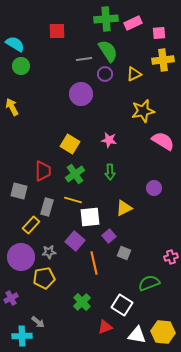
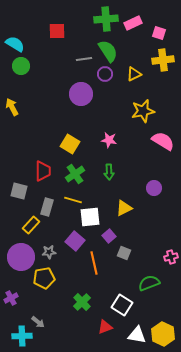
pink square at (159, 33): rotated 24 degrees clockwise
green arrow at (110, 172): moved 1 px left
yellow hexagon at (163, 332): moved 2 px down; rotated 20 degrees clockwise
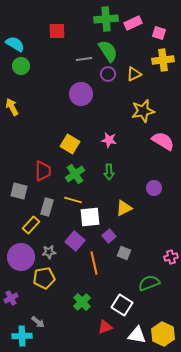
purple circle at (105, 74): moved 3 px right
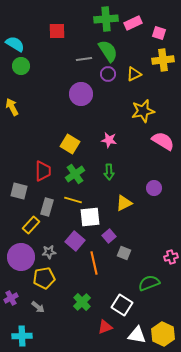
yellow triangle at (124, 208): moved 5 px up
gray arrow at (38, 322): moved 15 px up
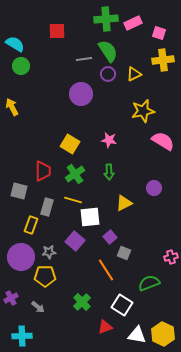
yellow rectangle at (31, 225): rotated 24 degrees counterclockwise
purple square at (109, 236): moved 1 px right, 1 px down
orange line at (94, 263): moved 12 px right, 7 px down; rotated 20 degrees counterclockwise
yellow pentagon at (44, 278): moved 1 px right, 2 px up; rotated 10 degrees clockwise
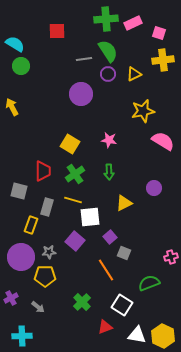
yellow hexagon at (163, 334): moved 2 px down
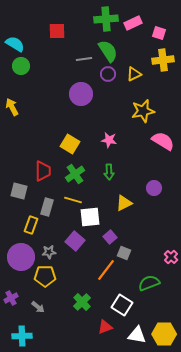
pink cross at (171, 257): rotated 32 degrees counterclockwise
orange line at (106, 270): rotated 70 degrees clockwise
yellow hexagon at (163, 336): moved 1 px right, 2 px up; rotated 25 degrees counterclockwise
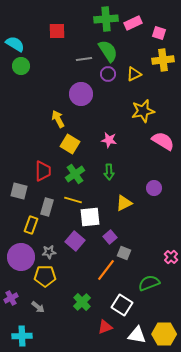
yellow arrow at (12, 107): moved 46 px right, 12 px down
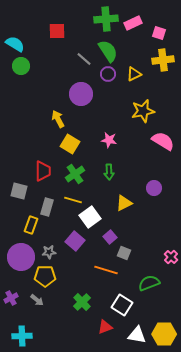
gray line at (84, 59): rotated 49 degrees clockwise
white square at (90, 217): rotated 30 degrees counterclockwise
orange line at (106, 270): rotated 70 degrees clockwise
gray arrow at (38, 307): moved 1 px left, 7 px up
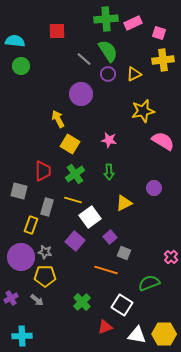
cyan semicircle at (15, 44): moved 3 px up; rotated 24 degrees counterclockwise
gray star at (49, 252): moved 4 px left; rotated 16 degrees clockwise
